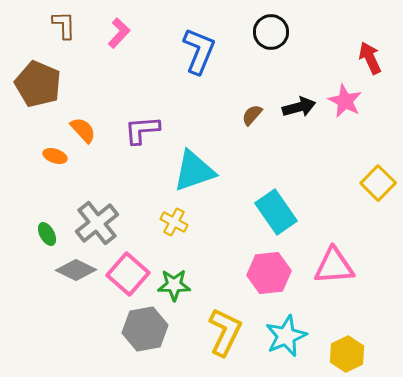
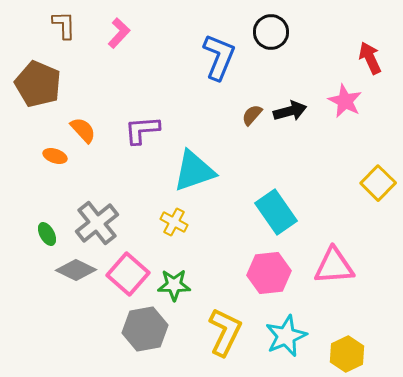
blue L-shape: moved 20 px right, 6 px down
black arrow: moved 9 px left, 4 px down
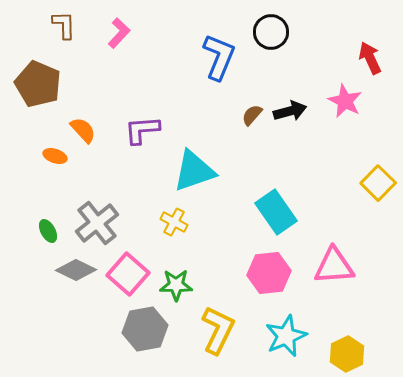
green ellipse: moved 1 px right, 3 px up
green star: moved 2 px right
yellow L-shape: moved 7 px left, 2 px up
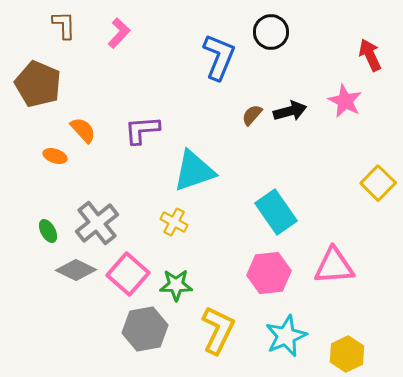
red arrow: moved 3 px up
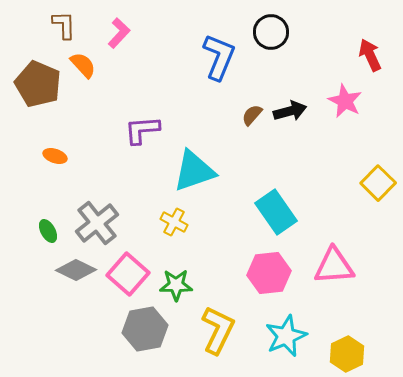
orange semicircle: moved 65 px up
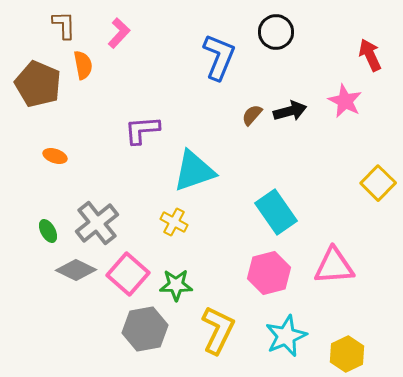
black circle: moved 5 px right
orange semicircle: rotated 32 degrees clockwise
pink hexagon: rotated 9 degrees counterclockwise
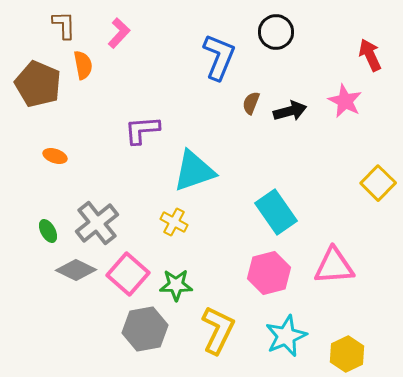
brown semicircle: moved 1 px left, 12 px up; rotated 20 degrees counterclockwise
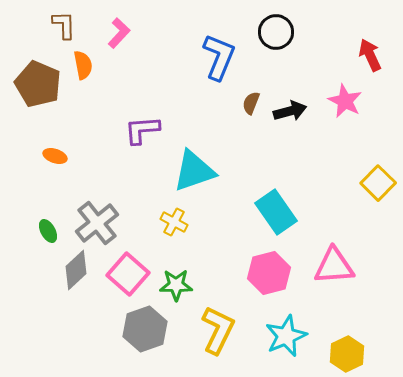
gray diamond: rotated 69 degrees counterclockwise
gray hexagon: rotated 9 degrees counterclockwise
